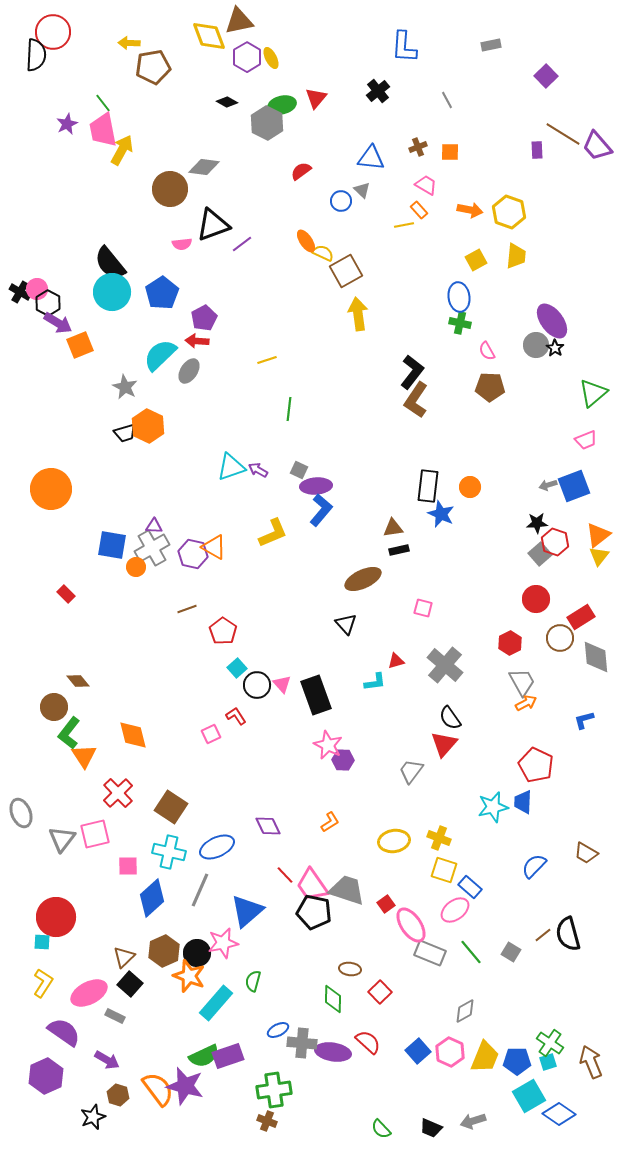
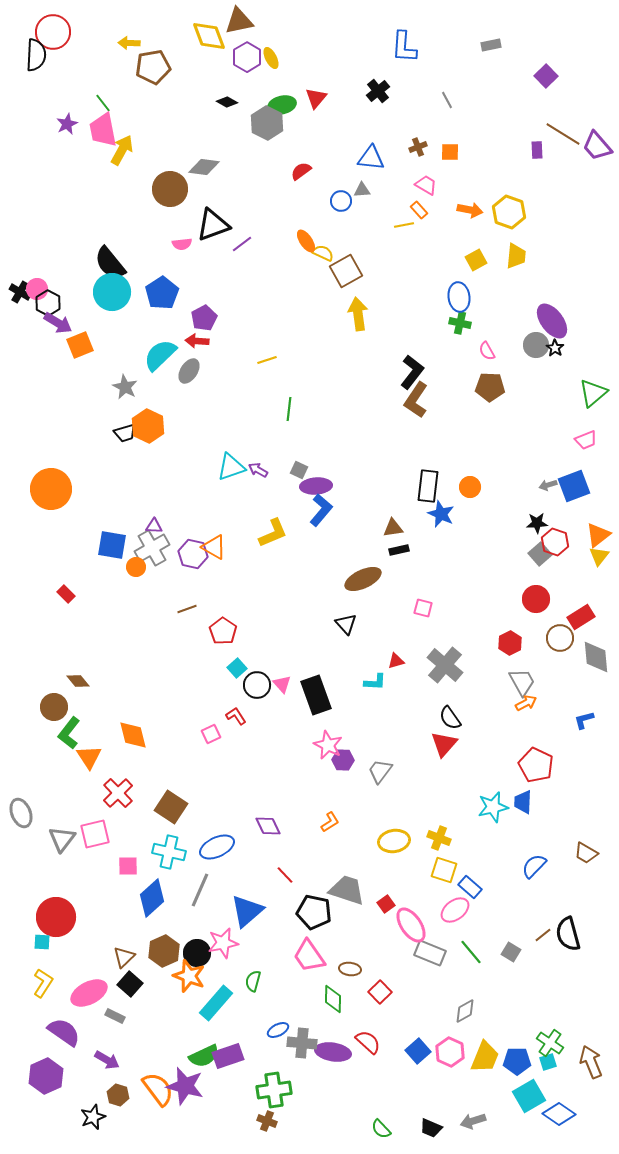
gray triangle at (362, 190): rotated 48 degrees counterclockwise
cyan L-shape at (375, 682): rotated 10 degrees clockwise
orange triangle at (84, 756): moved 5 px right, 1 px down
gray trapezoid at (411, 771): moved 31 px left
pink trapezoid at (312, 885): moved 3 px left, 71 px down
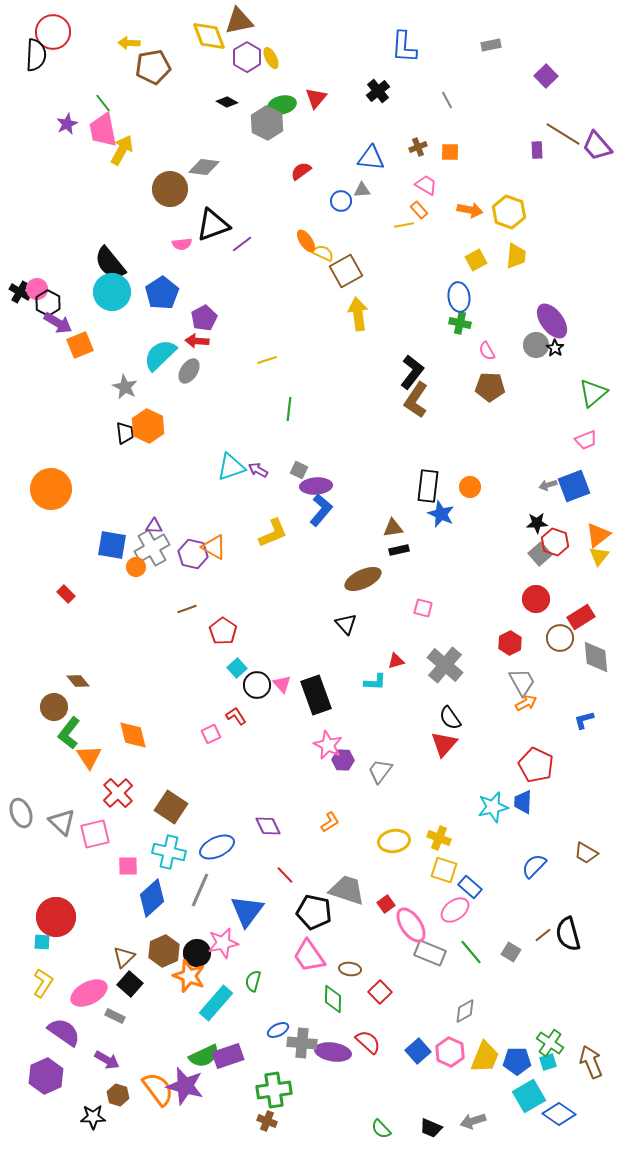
black trapezoid at (125, 433): rotated 80 degrees counterclockwise
gray triangle at (62, 839): moved 17 px up; rotated 24 degrees counterclockwise
blue triangle at (247, 911): rotated 12 degrees counterclockwise
black star at (93, 1117): rotated 20 degrees clockwise
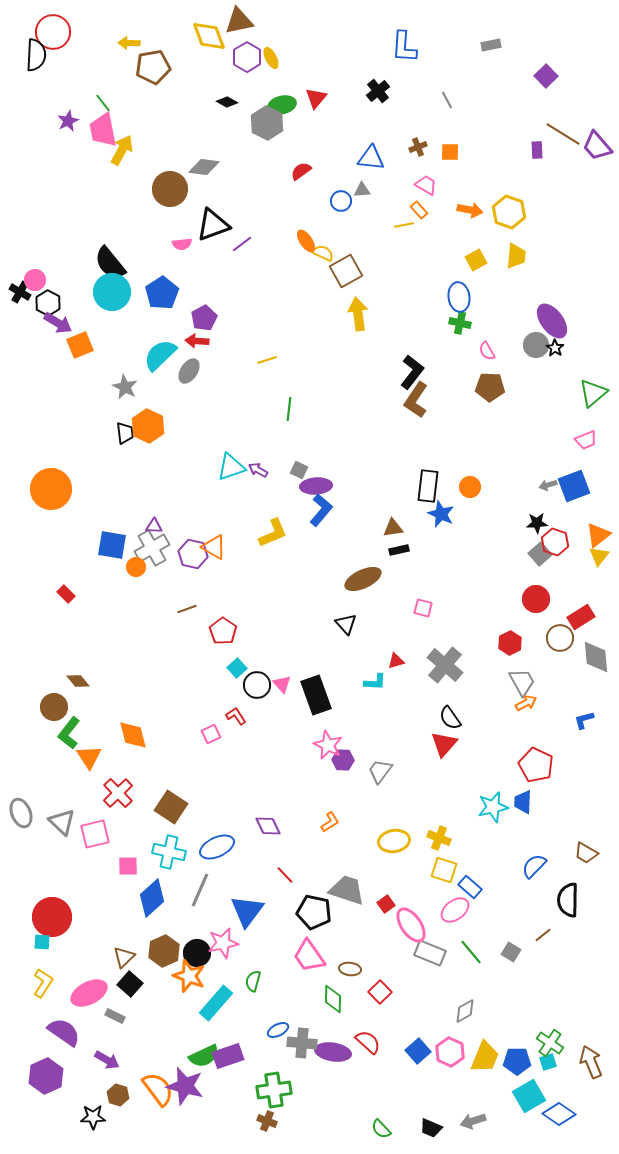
purple star at (67, 124): moved 1 px right, 3 px up
pink circle at (37, 289): moved 2 px left, 9 px up
red circle at (56, 917): moved 4 px left
black semicircle at (568, 934): moved 34 px up; rotated 16 degrees clockwise
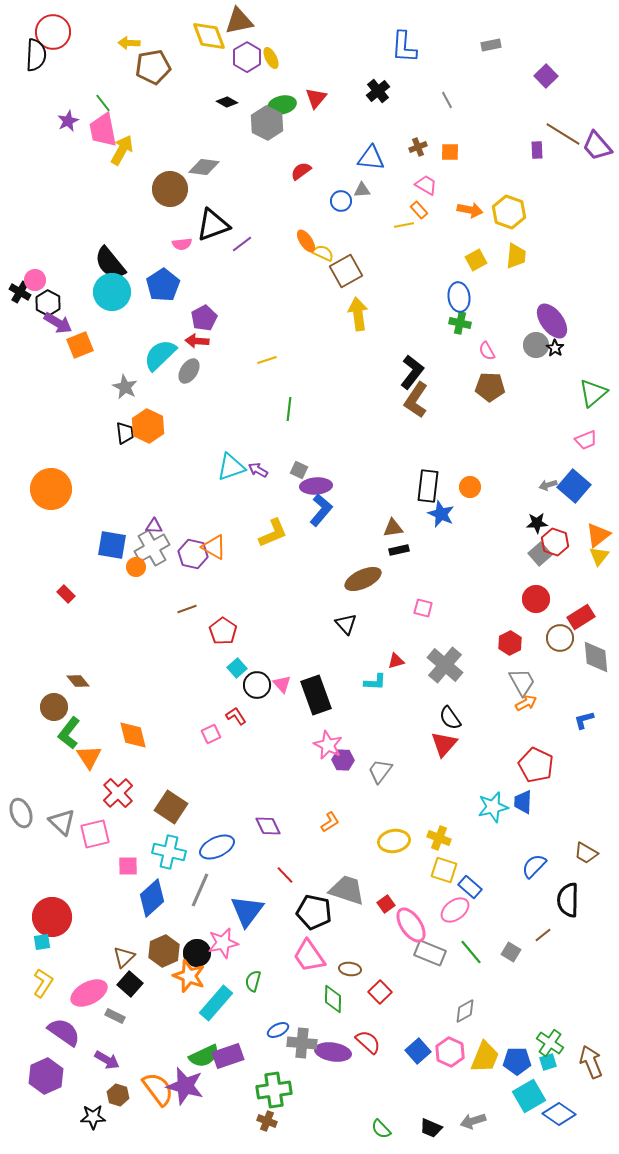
blue pentagon at (162, 293): moved 1 px right, 8 px up
blue square at (574, 486): rotated 28 degrees counterclockwise
cyan square at (42, 942): rotated 12 degrees counterclockwise
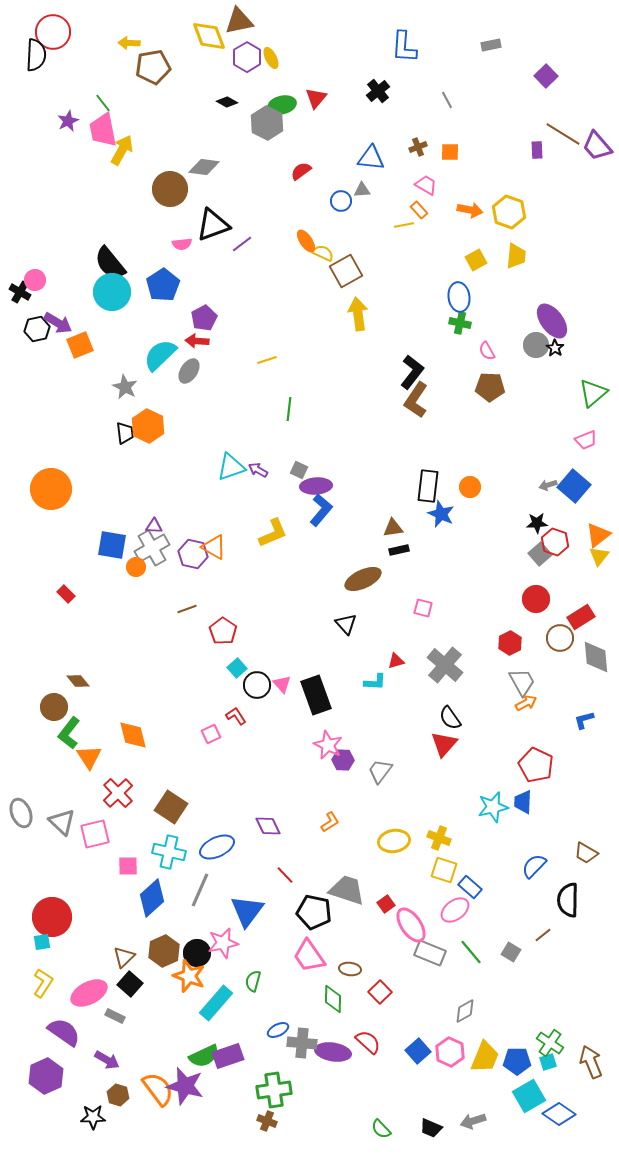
black hexagon at (48, 303): moved 11 px left, 26 px down; rotated 20 degrees clockwise
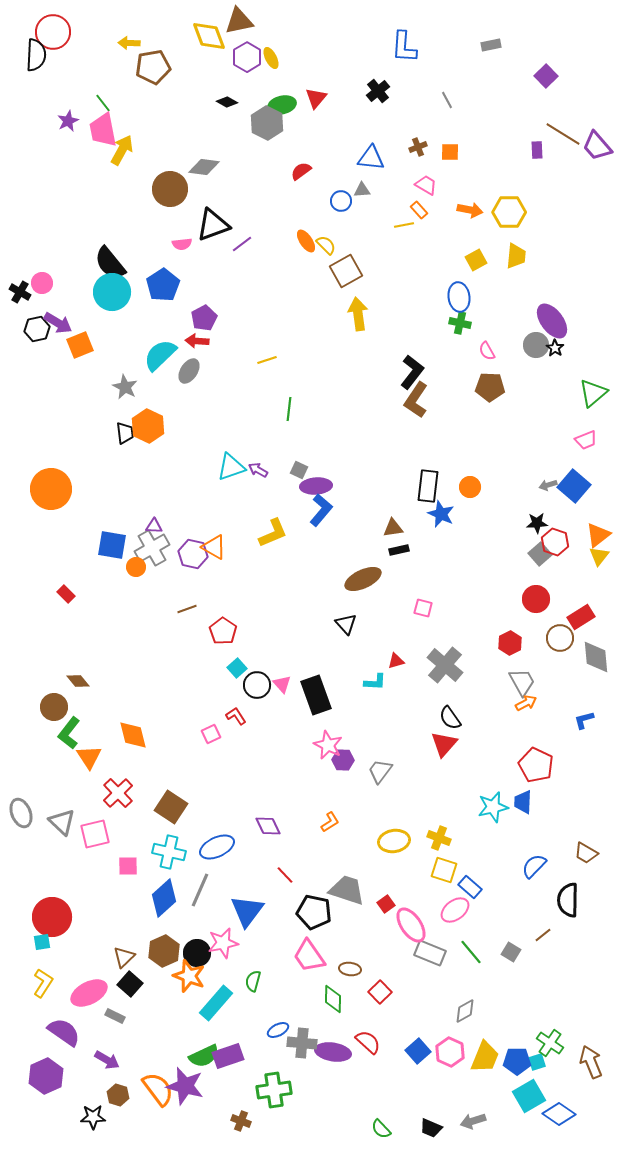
yellow hexagon at (509, 212): rotated 20 degrees counterclockwise
yellow semicircle at (323, 253): moved 3 px right, 8 px up; rotated 20 degrees clockwise
pink circle at (35, 280): moved 7 px right, 3 px down
blue diamond at (152, 898): moved 12 px right
cyan square at (548, 1062): moved 11 px left
brown cross at (267, 1121): moved 26 px left
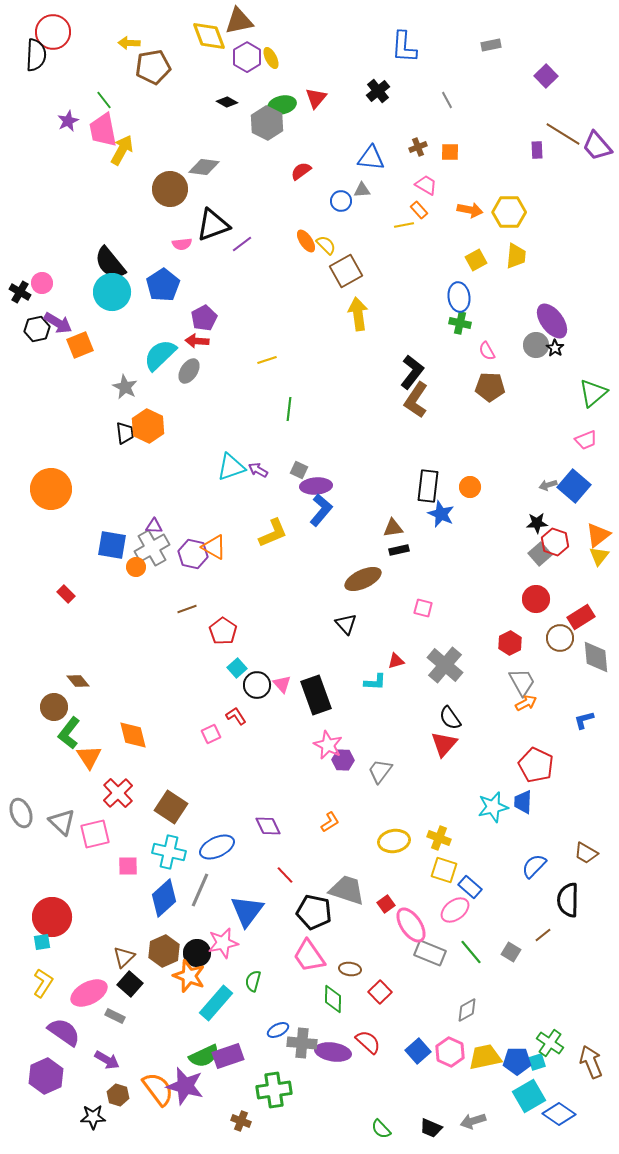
green line at (103, 103): moved 1 px right, 3 px up
gray diamond at (465, 1011): moved 2 px right, 1 px up
yellow trapezoid at (485, 1057): rotated 124 degrees counterclockwise
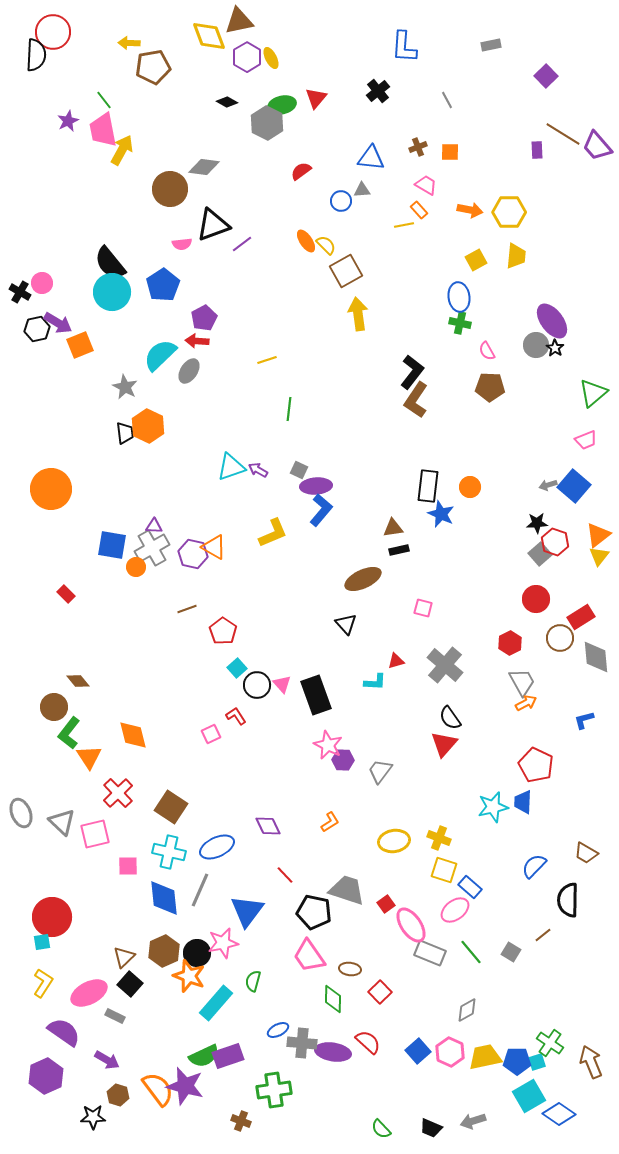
blue diamond at (164, 898): rotated 54 degrees counterclockwise
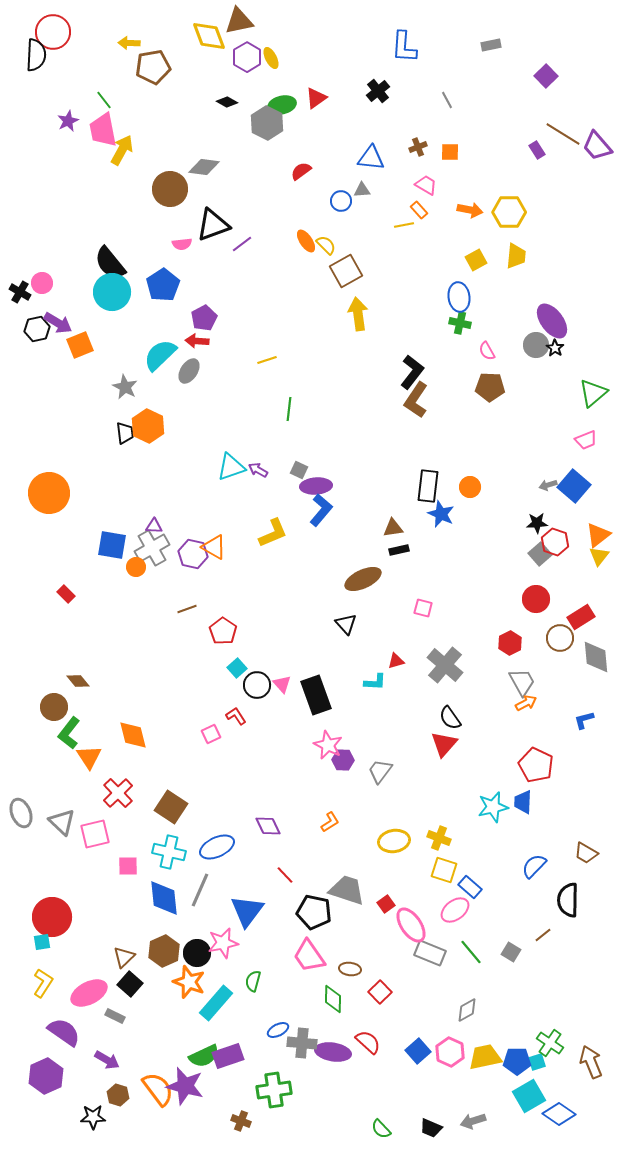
red triangle at (316, 98): rotated 15 degrees clockwise
purple rectangle at (537, 150): rotated 30 degrees counterclockwise
orange circle at (51, 489): moved 2 px left, 4 px down
orange star at (189, 976): moved 6 px down
